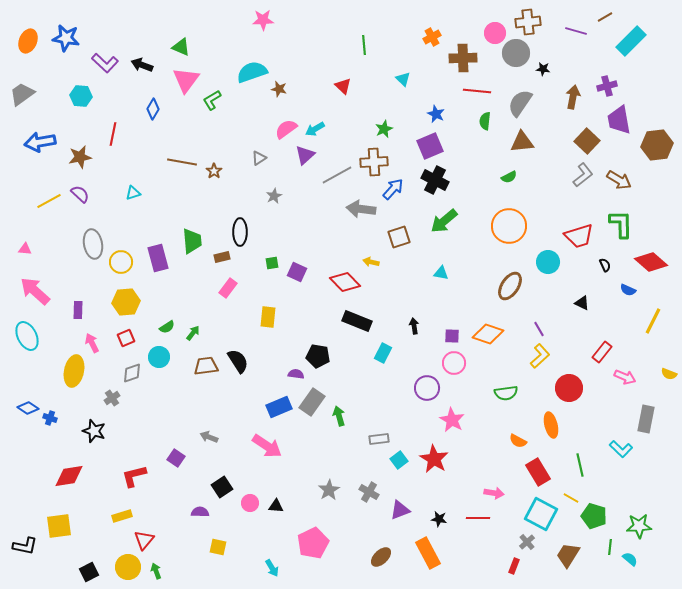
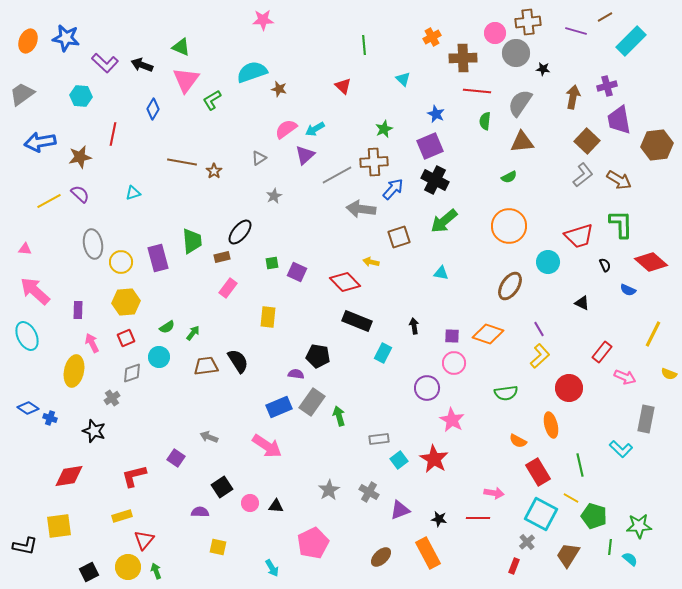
black ellipse at (240, 232): rotated 40 degrees clockwise
yellow line at (653, 321): moved 13 px down
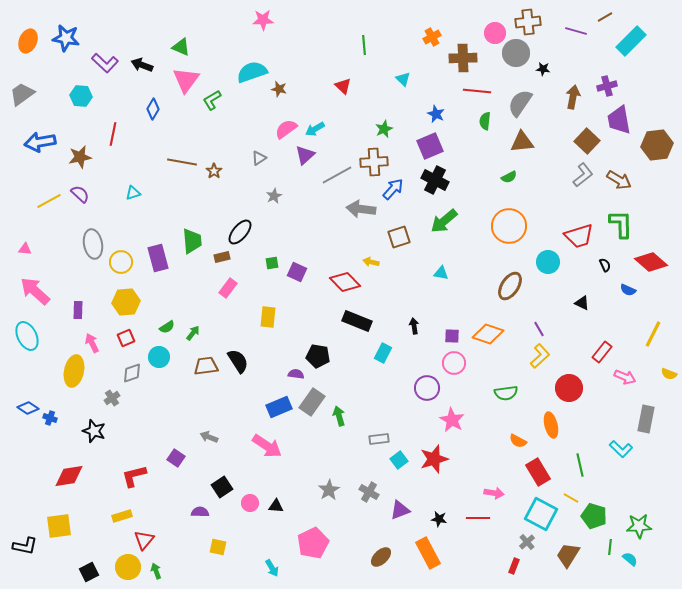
red star at (434, 459): rotated 24 degrees clockwise
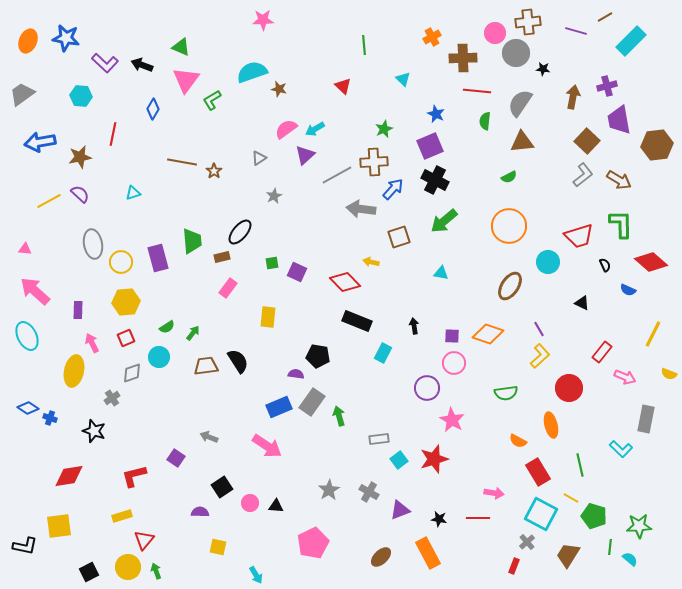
cyan arrow at (272, 568): moved 16 px left, 7 px down
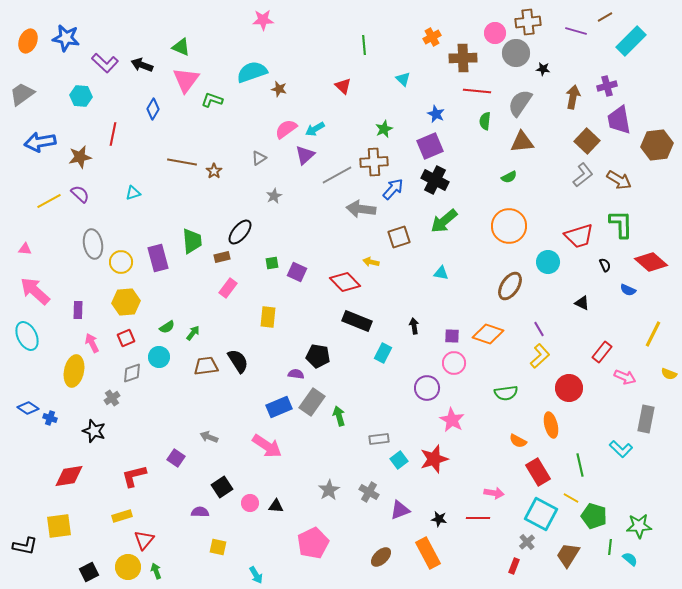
green L-shape at (212, 100): rotated 50 degrees clockwise
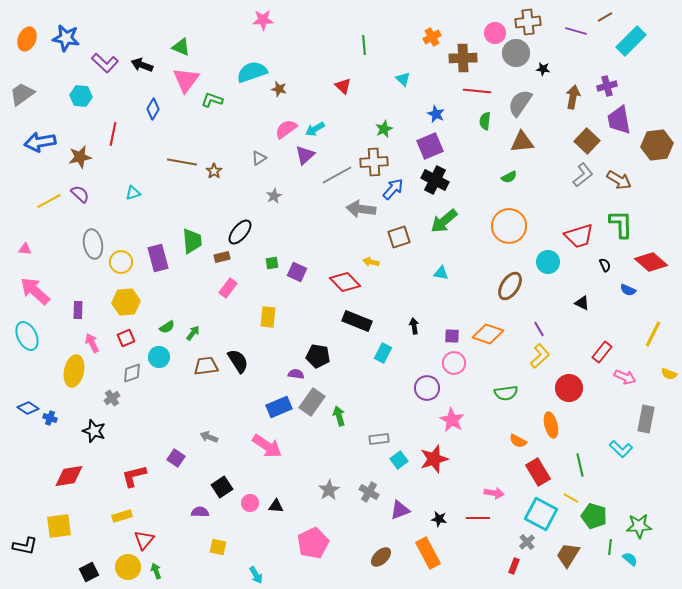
orange ellipse at (28, 41): moved 1 px left, 2 px up
